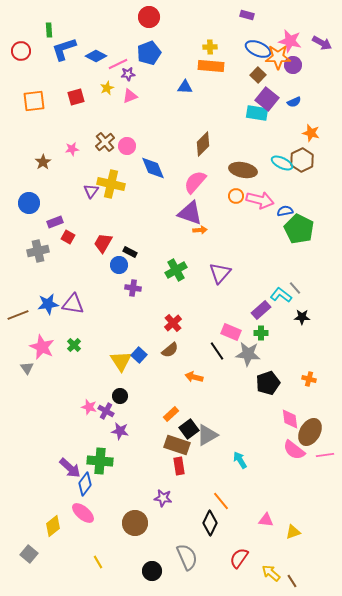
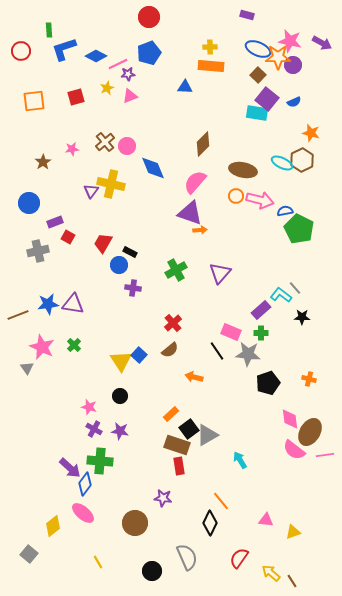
purple cross at (106, 411): moved 12 px left, 18 px down
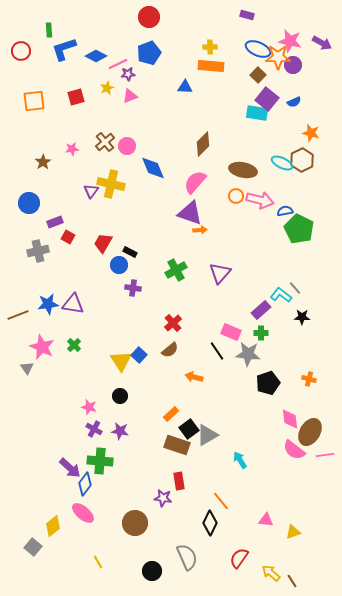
red rectangle at (179, 466): moved 15 px down
gray square at (29, 554): moved 4 px right, 7 px up
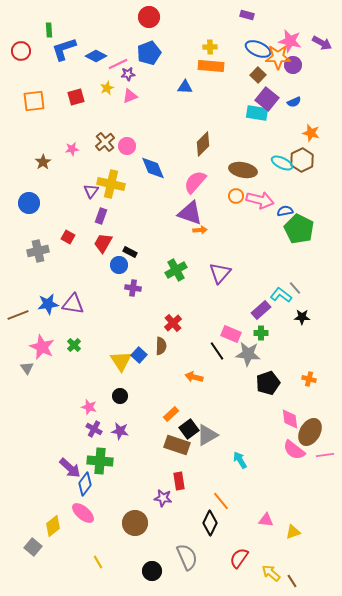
purple rectangle at (55, 222): moved 46 px right, 6 px up; rotated 49 degrees counterclockwise
pink rectangle at (231, 332): moved 2 px down
brown semicircle at (170, 350): moved 9 px left, 4 px up; rotated 48 degrees counterclockwise
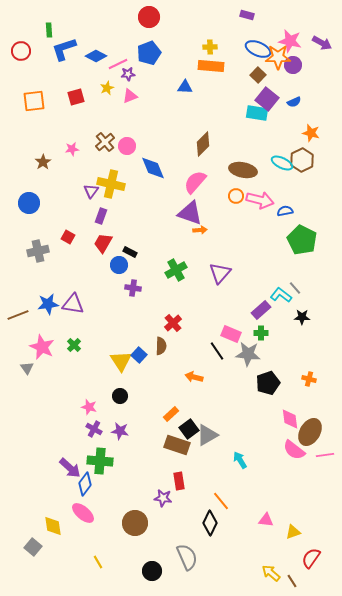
green pentagon at (299, 229): moved 3 px right, 11 px down
yellow diamond at (53, 526): rotated 60 degrees counterclockwise
red semicircle at (239, 558): moved 72 px right
